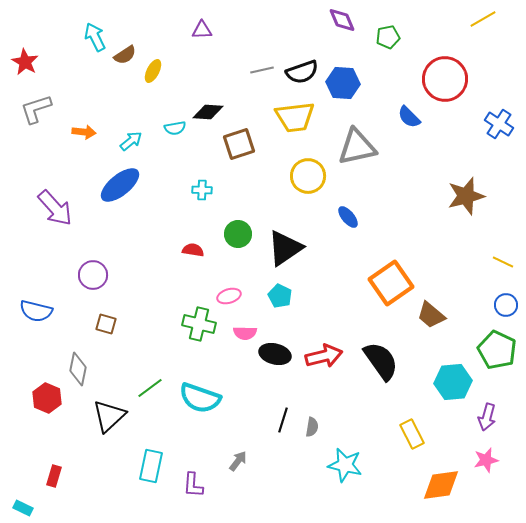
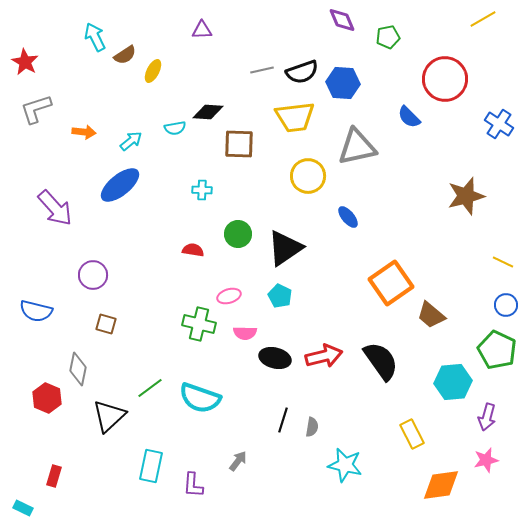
brown square at (239, 144): rotated 20 degrees clockwise
black ellipse at (275, 354): moved 4 px down
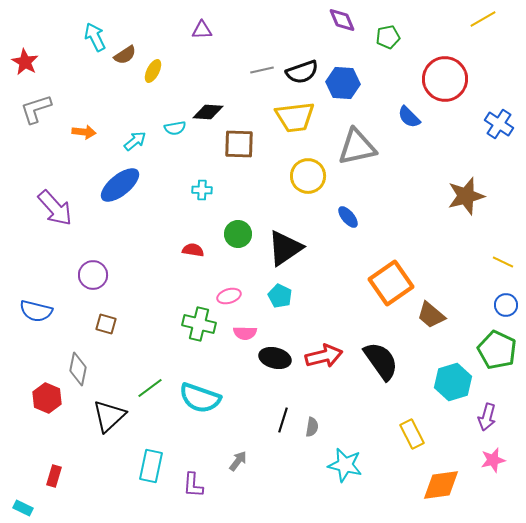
cyan arrow at (131, 141): moved 4 px right
cyan hexagon at (453, 382): rotated 12 degrees counterclockwise
pink star at (486, 460): moved 7 px right
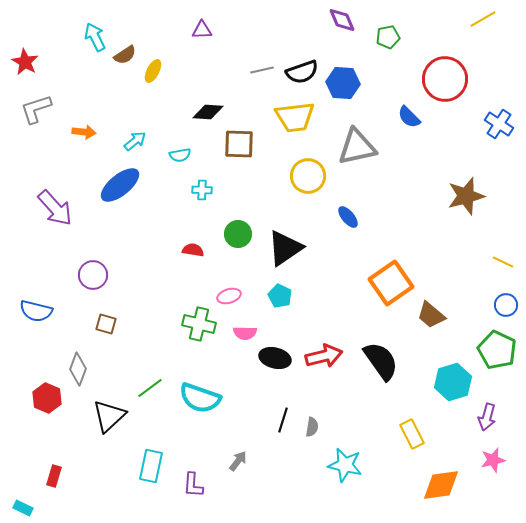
cyan semicircle at (175, 128): moved 5 px right, 27 px down
gray diamond at (78, 369): rotated 8 degrees clockwise
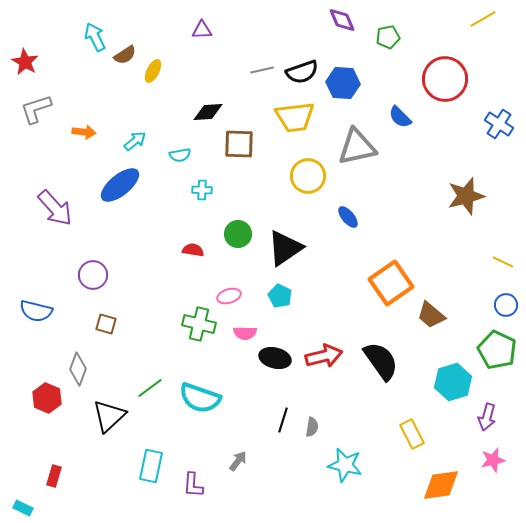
black diamond at (208, 112): rotated 8 degrees counterclockwise
blue semicircle at (409, 117): moved 9 px left
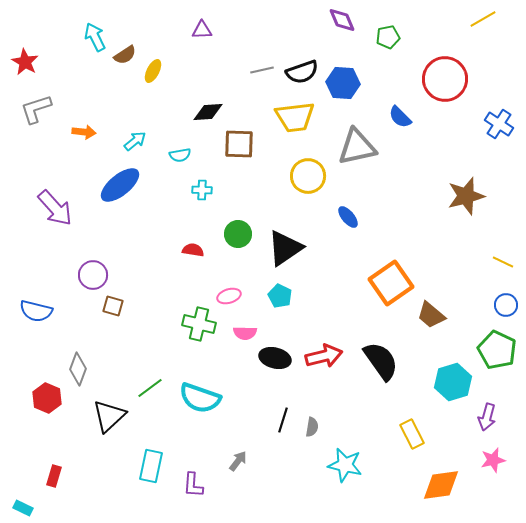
brown square at (106, 324): moved 7 px right, 18 px up
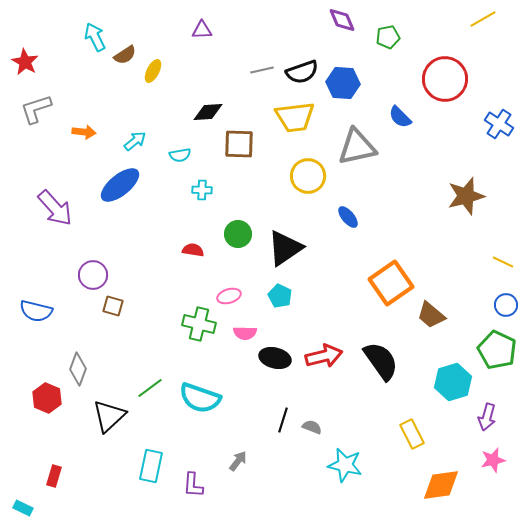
gray semicircle at (312, 427): rotated 78 degrees counterclockwise
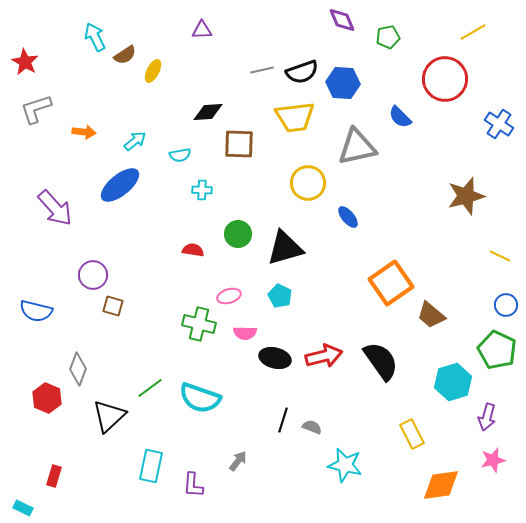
yellow line at (483, 19): moved 10 px left, 13 px down
yellow circle at (308, 176): moved 7 px down
black triangle at (285, 248): rotated 18 degrees clockwise
yellow line at (503, 262): moved 3 px left, 6 px up
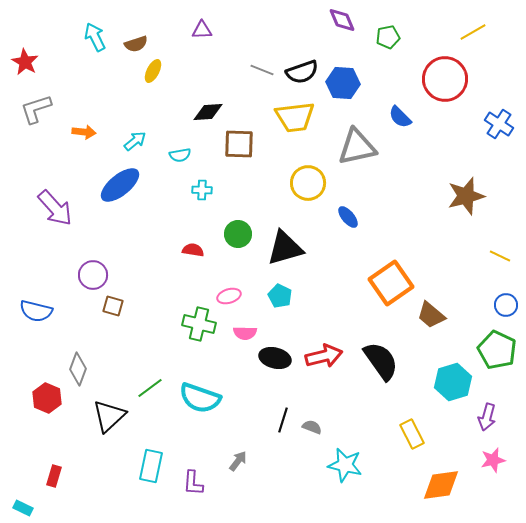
brown semicircle at (125, 55): moved 11 px right, 11 px up; rotated 15 degrees clockwise
gray line at (262, 70): rotated 35 degrees clockwise
purple L-shape at (193, 485): moved 2 px up
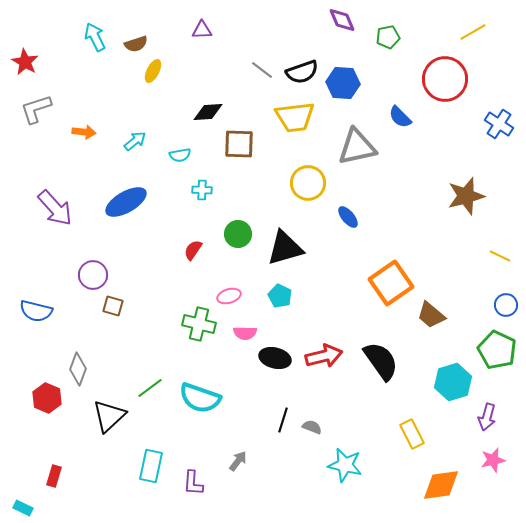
gray line at (262, 70): rotated 15 degrees clockwise
blue ellipse at (120, 185): moved 6 px right, 17 px down; rotated 9 degrees clockwise
red semicircle at (193, 250): rotated 65 degrees counterclockwise
